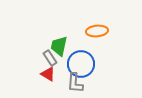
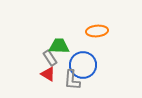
green trapezoid: rotated 80 degrees clockwise
blue circle: moved 2 px right, 1 px down
gray L-shape: moved 3 px left, 3 px up
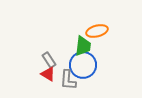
orange ellipse: rotated 10 degrees counterclockwise
green trapezoid: moved 24 px right; rotated 95 degrees clockwise
gray rectangle: moved 1 px left, 2 px down
gray L-shape: moved 4 px left
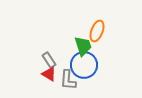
orange ellipse: rotated 55 degrees counterclockwise
green trapezoid: rotated 25 degrees counterclockwise
blue circle: moved 1 px right
red triangle: moved 1 px right
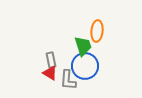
orange ellipse: rotated 15 degrees counterclockwise
gray rectangle: moved 2 px right; rotated 21 degrees clockwise
blue circle: moved 1 px right, 1 px down
red triangle: moved 1 px right, 1 px up
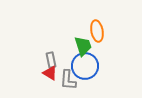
orange ellipse: rotated 15 degrees counterclockwise
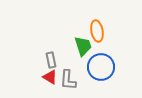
blue circle: moved 16 px right, 1 px down
red triangle: moved 4 px down
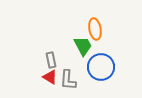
orange ellipse: moved 2 px left, 2 px up
green trapezoid: rotated 10 degrees counterclockwise
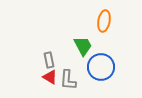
orange ellipse: moved 9 px right, 8 px up; rotated 20 degrees clockwise
gray rectangle: moved 2 px left
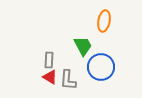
gray rectangle: rotated 14 degrees clockwise
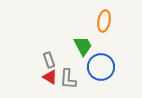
gray rectangle: rotated 21 degrees counterclockwise
gray L-shape: moved 1 px up
